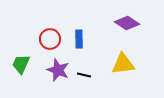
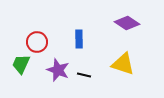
red circle: moved 13 px left, 3 px down
yellow triangle: rotated 25 degrees clockwise
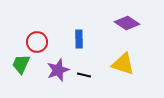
purple star: rotated 30 degrees clockwise
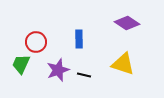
red circle: moved 1 px left
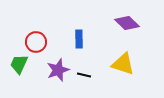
purple diamond: rotated 10 degrees clockwise
green trapezoid: moved 2 px left
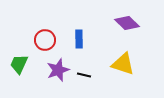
red circle: moved 9 px right, 2 px up
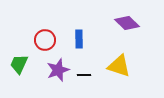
yellow triangle: moved 4 px left, 2 px down
black line: rotated 16 degrees counterclockwise
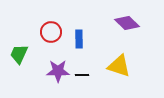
red circle: moved 6 px right, 8 px up
green trapezoid: moved 10 px up
purple star: moved 1 px down; rotated 20 degrees clockwise
black line: moved 2 px left
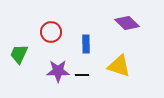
blue rectangle: moved 7 px right, 5 px down
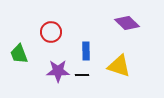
blue rectangle: moved 7 px down
green trapezoid: rotated 45 degrees counterclockwise
